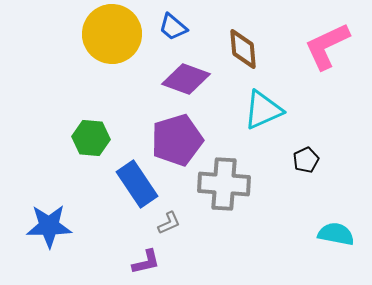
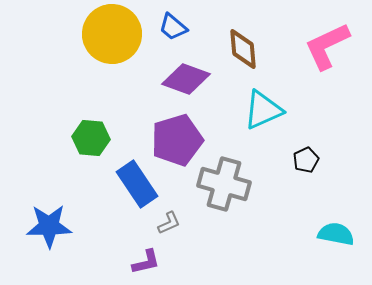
gray cross: rotated 12 degrees clockwise
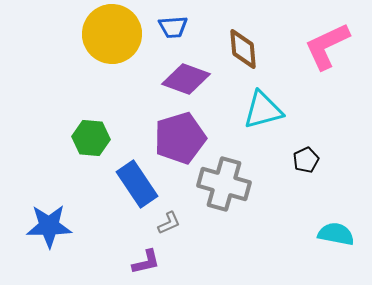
blue trapezoid: rotated 44 degrees counterclockwise
cyan triangle: rotated 9 degrees clockwise
purple pentagon: moved 3 px right, 2 px up
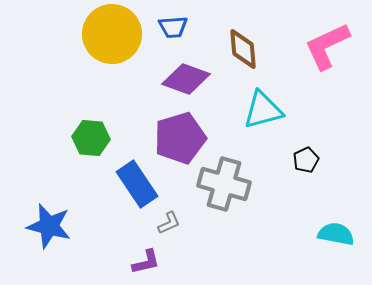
blue star: rotated 15 degrees clockwise
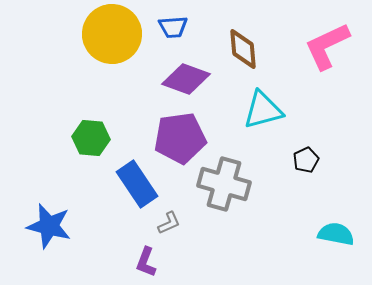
purple pentagon: rotated 9 degrees clockwise
purple L-shape: rotated 124 degrees clockwise
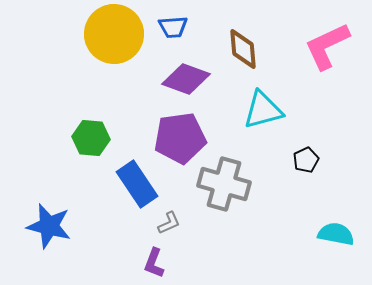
yellow circle: moved 2 px right
purple L-shape: moved 8 px right, 1 px down
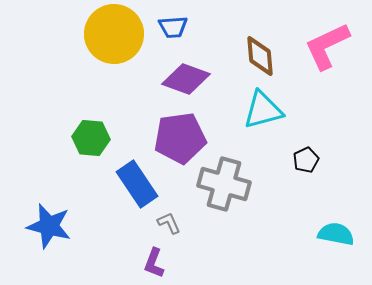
brown diamond: moved 17 px right, 7 px down
gray L-shape: rotated 90 degrees counterclockwise
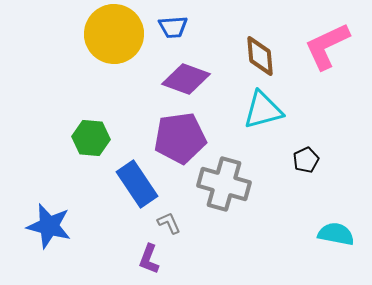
purple L-shape: moved 5 px left, 4 px up
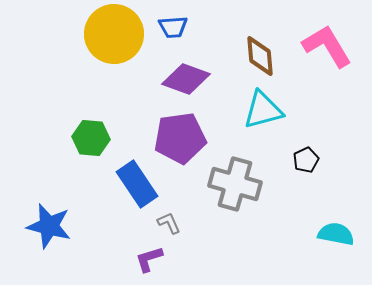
pink L-shape: rotated 84 degrees clockwise
gray cross: moved 11 px right
purple L-shape: rotated 52 degrees clockwise
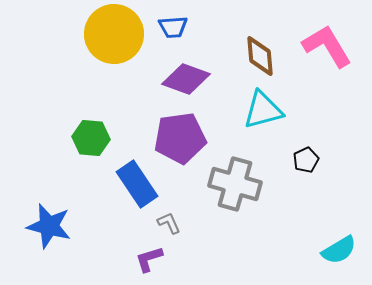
cyan semicircle: moved 3 px right, 16 px down; rotated 138 degrees clockwise
